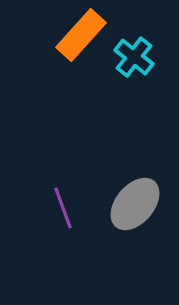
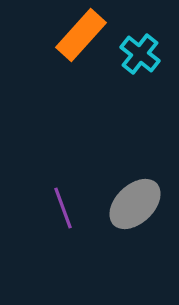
cyan cross: moved 6 px right, 3 px up
gray ellipse: rotated 6 degrees clockwise
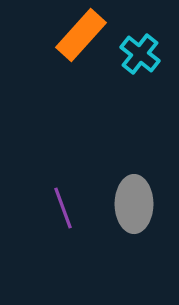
gray ellipse: moved 1 px left; rotated 46 degrees counterclockwise
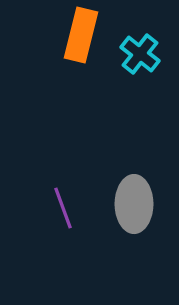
orange rectangle: rotated 28 degrees counterclockwise
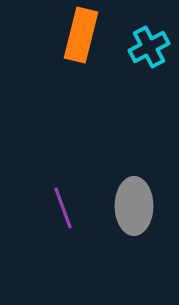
cyan cross: moved 9 px right, 7 px up; rotated 24 degrees clockwise
gray ellipse: moved 2 px down
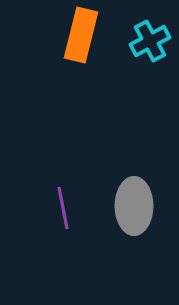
cyan cross: moved 1 px right, 6 px up
purple line: rotated 9 degrees clockwise
